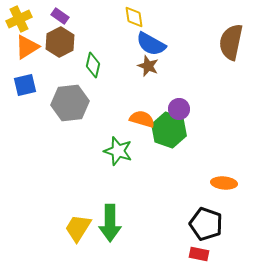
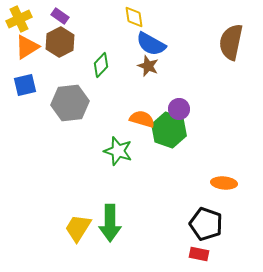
green diamond: moved 8 px right; rotated 30 degrees clockwise
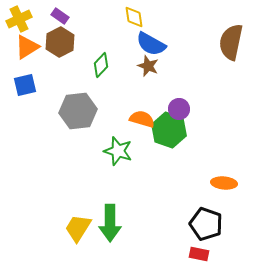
gray hexagon: moved 8 px right, 8 px down
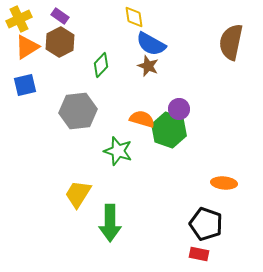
yellow trapezoid: moved 34 px up
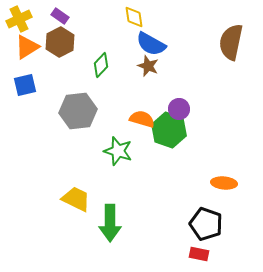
yellow trapezoid: moved 2 px left, 5 px down; rotated 84 degrees clockwise
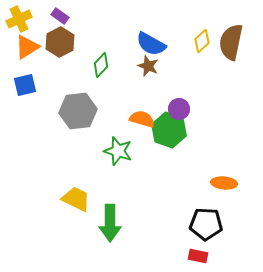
yellow diamond: moved 68 px right, 24 px down; rotated 55 degrees clockwise
black pentagon: rotated 16 degrees counterclockwise
red rectangle: moved 1 px left, 2 px down
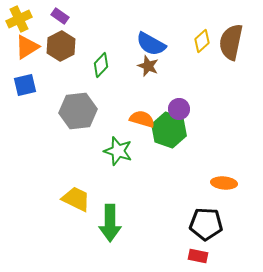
brown hexagon: moved 1 px right, 4 px down
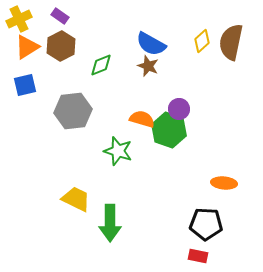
green diamond: rotated 25 degrees clockwise
gray hexagon: moved 5 px left
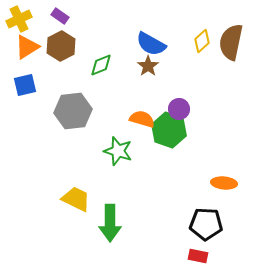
brown star: rotated 15 degrees clockwise
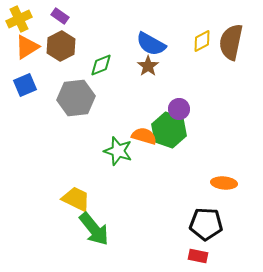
yellow diamond: rotated 15 degrees clockwise
blue square: rotated 10 degrees counterclockwise
gray hexagon: moved 3 px right, 13 px up
orange semicircle: moved 2 px right, 17 px down
green arrow: moved 16 px left, 6 px down; rotated 39 degrees counterclockwise
